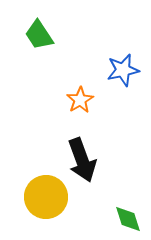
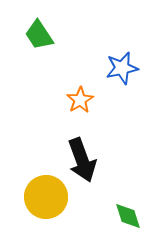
blue star: moved 1 px left, 2 px up
green diamond: moved 3 px up
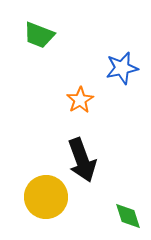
green trapezoid: rotated 36 degrees counterclockwise
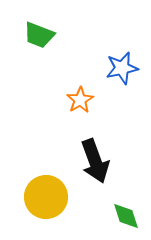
black arrow: moved 13 px right, 1 px down
green diamond: moved 2 px left
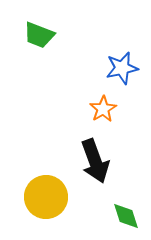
orange star: moved 23 px right, 9 px down
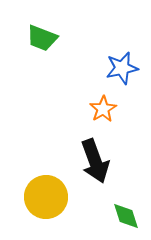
green trapezoid: moved 3 px right, 3 px down
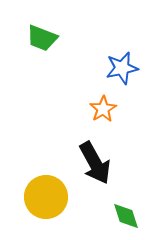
black arrow: moved 2 px down; rotated 9 degrees counterclockwise
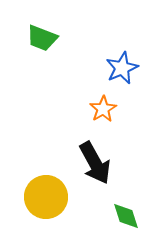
blue star: rotated 12 degrees counterclockwise
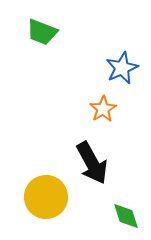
green trapezoid: moved 6 px up
black arrow: moved 3 px left
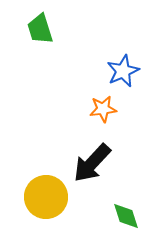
green trapezoid: moved 2 px left, 3 px up; rotated 52 degrees clockwise
blue star: moved 1 px right, 3 px down
orange star: rotated 24 degrees clockwise
black arrow: rotated 72 degrees clockwise
